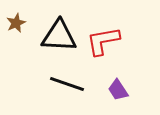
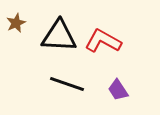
red L-shape: rotated 39 degrees clockwise
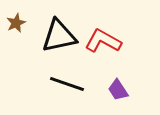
black triangle: rotated 15 degrees counterclockwise
